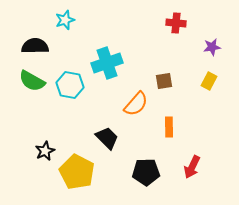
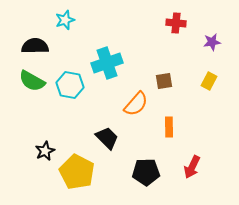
purple star: moved 5 px up
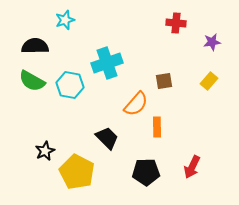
yellow rectangle: rotated 12 degrees clockwise
orange rectangle: moved 12 px left
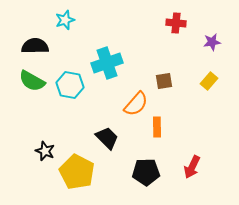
black star: rotated 24 degrees counterclockwise
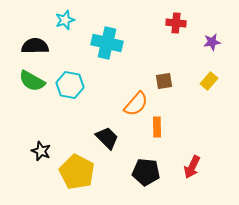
cyan cross: moved 20 px up; rotated 32 degrees clockwise
black star: moved 4 px left
black pentagon: rotated 8 degrees clockwise
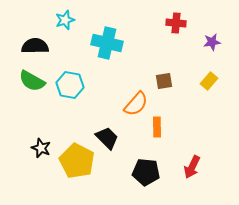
black star: moved 3 px up
yellow pentagon: moved 11 px up
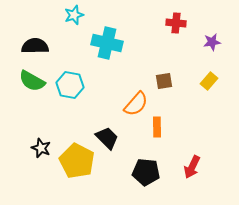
cyan star: moved 9 px right, 5 px up
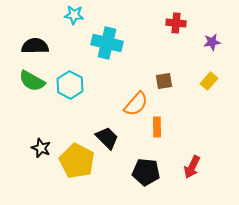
cyan star: rotated 24 degrees clockwise
cyan hexagon: rotated 16 degrees clockwise
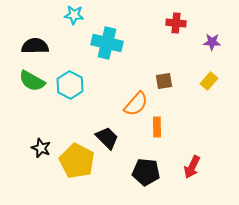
purple star: rotated 12 degrees clockwise
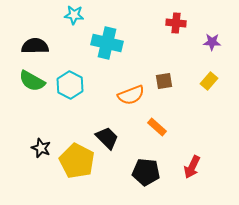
orange semicircle: moved 5 px left, 9 px up; rotated 28 degrees clockwise
orange rectangle: rotated 48 degrees counterclockwise
